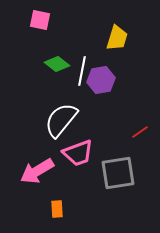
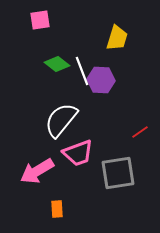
pink square: rotated 20 degrees counterclockwise
white line: rotated 32 degrees counterclockwise
purple hexagon: rotated 12 degrees clockwise
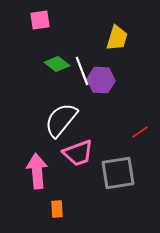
pink arrow: rotated 116 degrees clockwise
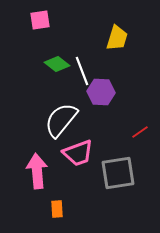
purple hexagon: moved 12 px down
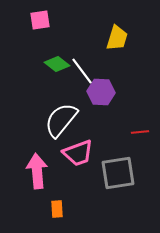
white line: rotated 16 degrees counterclockwise
red line: rotated 30 degrees clockwise
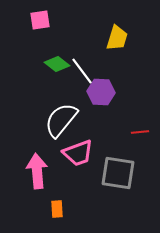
gray square: rotated 18 degrees clockwise
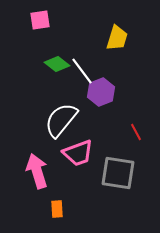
purple hexagon: rotated 24 degrees counterclockwise
red line: moved 4 px left; rotated 66 degrees clockwise
pink arrow: rotated 12 degrees counterclockwise
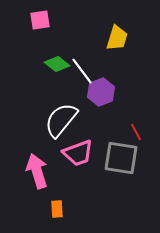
gray square: moved 3 px right, 15 px up
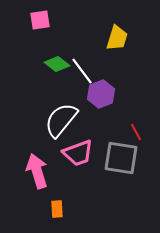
purple hexagon: moved 2 px down
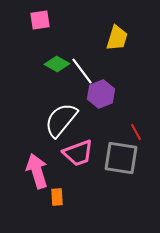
green diamond: rotated 10 degrees counterclockwise
orange rectangle: moved 12 px up
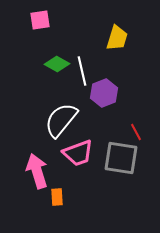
white line: rotated 24 degrees clockwise
purple hexagon: moved 3 px right, 1 px up
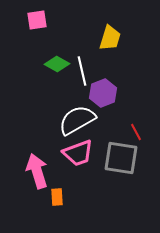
pink square: moved 3 px left
yellow trapezoid: moved 7 px left
purple hexagon: moved 1 px left
white semicircle: moved 16 px right; rotated 21 degrees clockwise
